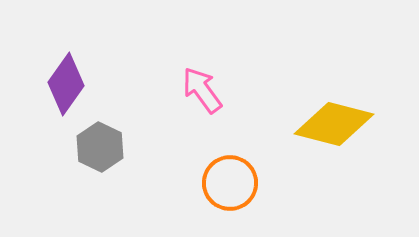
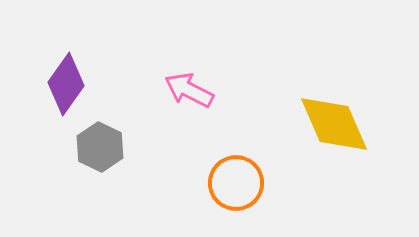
pink arrow: moved 13 px left; rotated 27 degrees counterclockwise
yellow diamond: rotated 52 degrees clockwise
orange circle: moved 6 px right
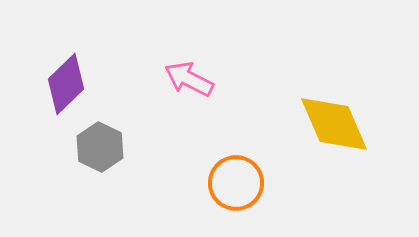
purple diamond: rotated 10 degrees clockwise
pink arrow: moved 11 px up
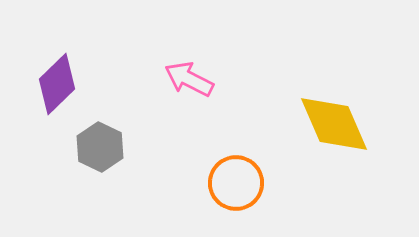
purple diamond: moved 9 px left
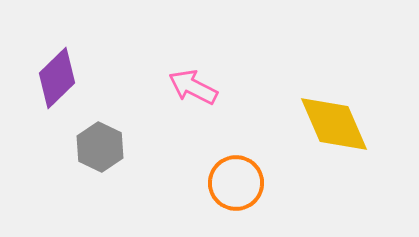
pink arrow: moved 4 px right, 8 px down
purple diamond: moved 6 px up
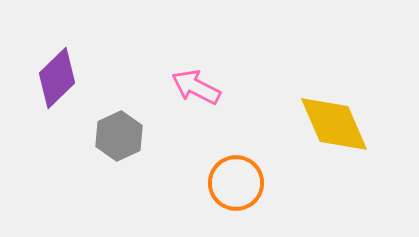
pink arrow: moved 3 px right
gray hexagon: moved 19 px right, 11 px up; rotated 9 degrees clockwise
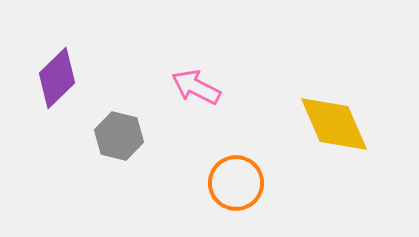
gray hexagon: rotated 21 degrees counterclockwise
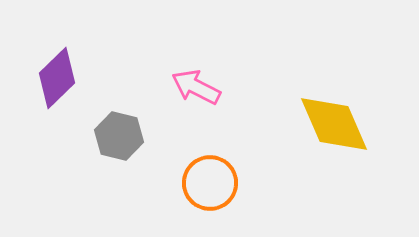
orange circle: moved 26 px left
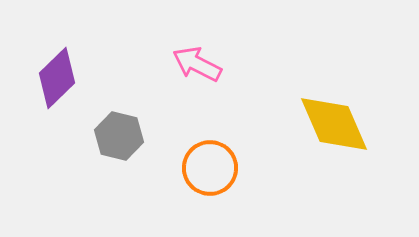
pink arrow: moved 1 px right, 23 px up
orange circle: moved 15 px up
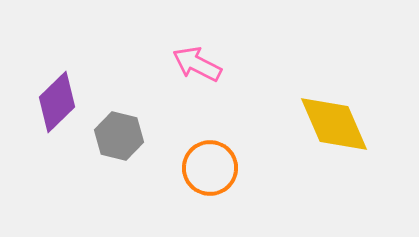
purple diamond: moved 24 px down
